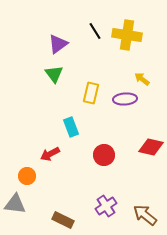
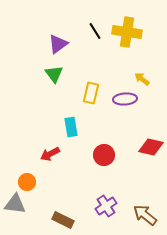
yellow cross: moved 3 px up
cyan rectangle: rotated 12 degrees clockwise
orange circle: moved 6 px down
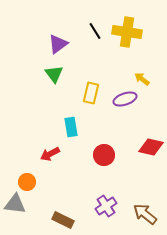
purple ellipse: rotated 15 degrees counterclockwise
brown arrow: moved 1 px up
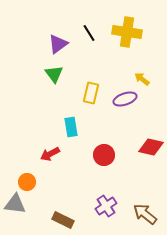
black line: moved 6 px left, 2 px down
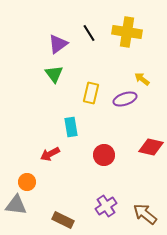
gray triangle: moved 1 px right, 1 px down
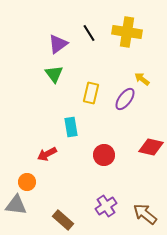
purple ellipse: rotated 35 degrees counterclockwise
red arrow: moved 3 px left
brown rectangle: rotated 15 degrees clockwise
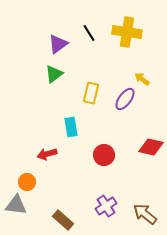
green triangle: rotated 30 degrees clockwise
red arrow: rotated 12 degrees clockwise
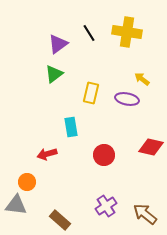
purple ellipse: moved 2 px right; rotated 65 degrees clockwise
brown rectangle: moved 3 px left
